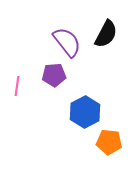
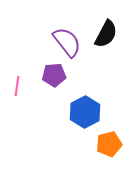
orange pentagon: moved 2 px down; rotated 20 degrees counterclockwise
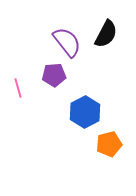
pink line: moved 1 px right, 2 px down; rotated 24 degrees counterclockwise
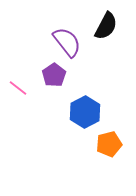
black semicircle: moved 8 px up
purple pentagon: rotated 30 degrees counterclockwise
pink line: rotated 36 degrees counterclockwise
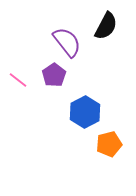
pink line: moved 8 px up
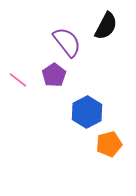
blue hexagon: moved 2 px right
